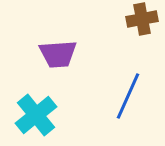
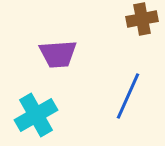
cyan cross: rotated 9 degrees clockwise
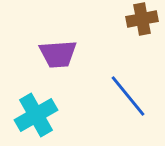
blue line: rotated 63 degrees counterclockwise
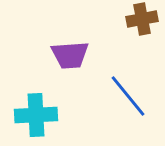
purple trapezoid: moved 12 px right, 1 px down
cyan cross: rotated 27 degrees clockwise
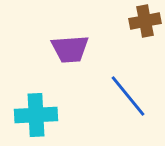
brown cross: moved 3 px right, 2 px down
purple trapezoid: moved 6 px up
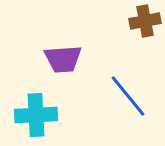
purple trapezoid: moved 7 px left, 10 px down
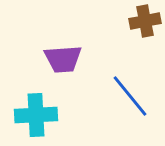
blue line: moved 2 px right
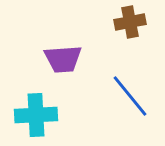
brown cross: moved 15 px left, 1 px down
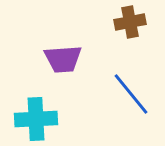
blue line: moved 1 px right, 2 px up
cyan cross: moved 4 px down
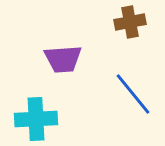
blue line: moved 2 px right
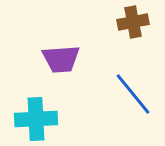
brown cross: moved 3 px right
purple trapezoid: moved 2 px left
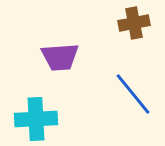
brown cross: moved 1 px right, 1 px down
purple trapezoid: moved 1 px left, 2 px up
